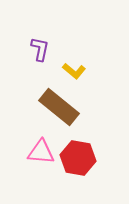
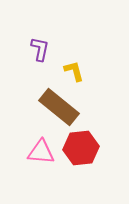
yellow L-shape: rotated 145 degrees counterclockwise
red hexagon: moved 3 px right, 10 px up; rotated 16 degrees counterclockwise
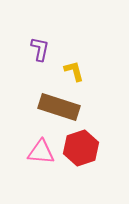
brown rectangle: rotated 21 degrees counterclockwise
red hexagon: rotated 12 degrees counterclockwise
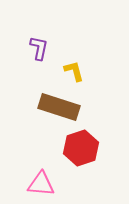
purple L-shape: moved 1 px left, 1 px up
pink triangle: moved 32 px down
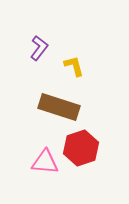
purple L-shape: rotated 25 degrees clockwise
yellow L-shape: moved 5 px up
pink triangle: moved 4 px right, 22 px up
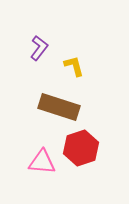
pink triangle: moved 3 px left
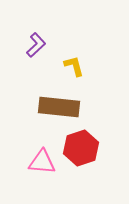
purple L-shape: moved 3 px left, 3 px up; rotated 10 degrees clockwise
brown rectangle: rotated 12 degrees counterclockwise
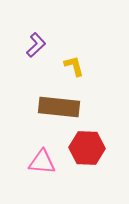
red hexagon: moved 6 px right; rotated 20 degrees clockwise
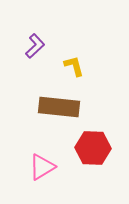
purple L-shape: moved 1 px left, 1 px down
red hexagon: moved 6 px right
pink triangle: moved 5 px down; rotated 36 degrees counterclockwise
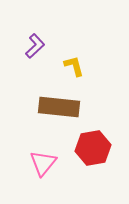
red hexagon: rotated 12 degrees counterclockwise
pink triangle: moved 1 px right, 4 px up; rotated 20 degrees counterclockwise
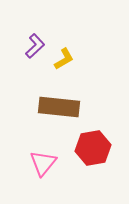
yellow L-shape: moved 10 px left, 7 px up; rotated 75 degrees clockwise
